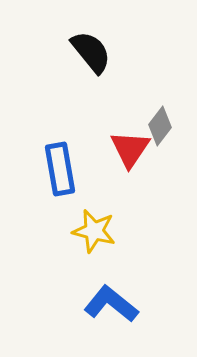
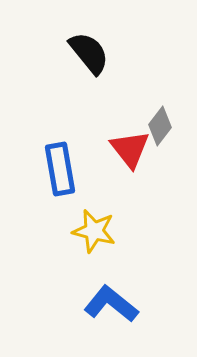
black semicircle: moved 2 px left, 1 px down
red triangle: rotated 12 degrees counterclockwise
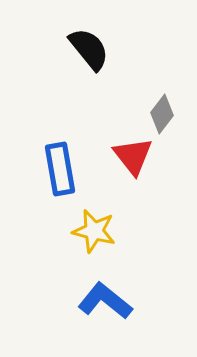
black semicircle: moved 4 px up
gray diamond: moved 2 px right, 12 px up
red triangle: moved 3 px right, 7 px down
blue L-shape: moved 6 px left, 3 px up
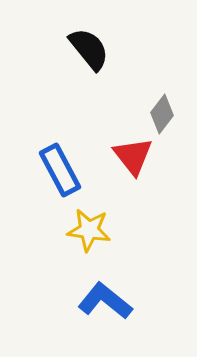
blue rectangle: moved 1 px down; rotated 18 degrees counterclockwise
yellow star: moved 5 px left, 1 px up; rotated 6 degrees counterclockwise
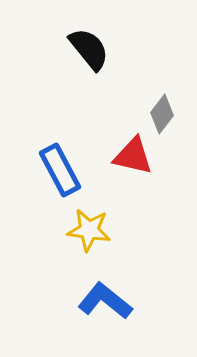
red triangle: rotated 39 degrees counterclockwise
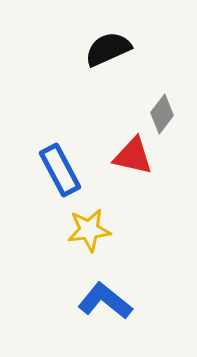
black semicircle: moved 19 px right; rotated 75 degrees counterclockwise
yellow star: rotated 15 degrees counterclockwise
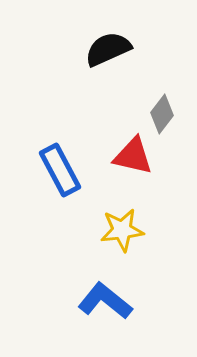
yellow star: moved 33 px right
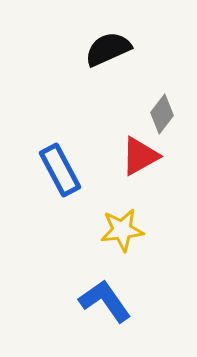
red triangle: moved 7 px right; rotated 42 degrees counterclockwise
blue L-shape: rotated 16 degrees clockwise
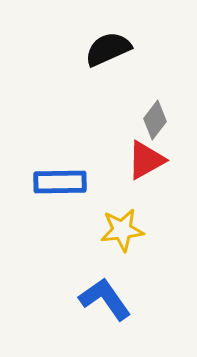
gray diamond: moved 7 px left, 6 px down
red triangle: moved 6 px right, 4 px down
blue rectangle: moved 12 px down; rotated 63 degrees counterclockwise
blue L-shape: moved 2 px up
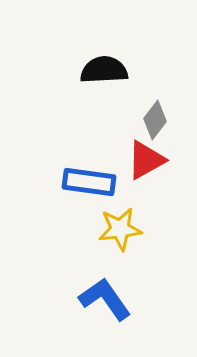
black semicircle: moved 4 px left, 21 px down; rotated 21 degrees clockwise
blue rectangle: moved 29 px right; rotated 9 degrees clockwise
yellow star: moved 2 px left, 1 px up
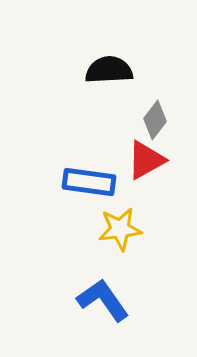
black semicircle: moved 5 px right
blue L-shape: moved 2 px left, 1 px down
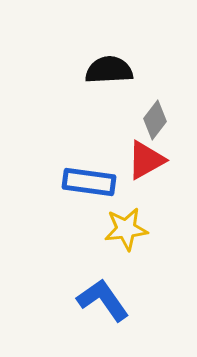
yellow star: moved 6 px right
